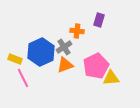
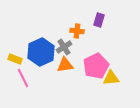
orange triangle: rotated 12 degrees clockwise
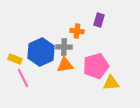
gray cross: rotated 35 degrees clockwise
pink pentagon: rotated 10 degrees clockwise
yellow triangle: moved 5 px down
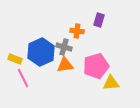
gray cross: rotated 14 degrees clockwise
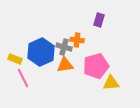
orange cross: moved 9 px down
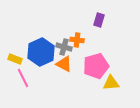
orange triangle: moved 1 px left, 1 px up; rotated 36 degrees clockwise
